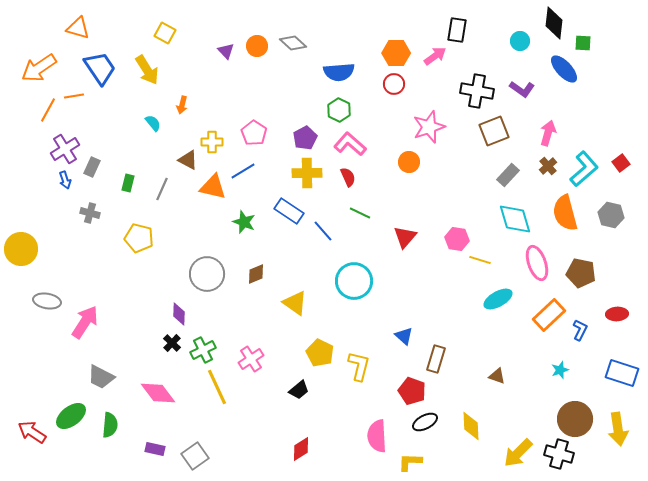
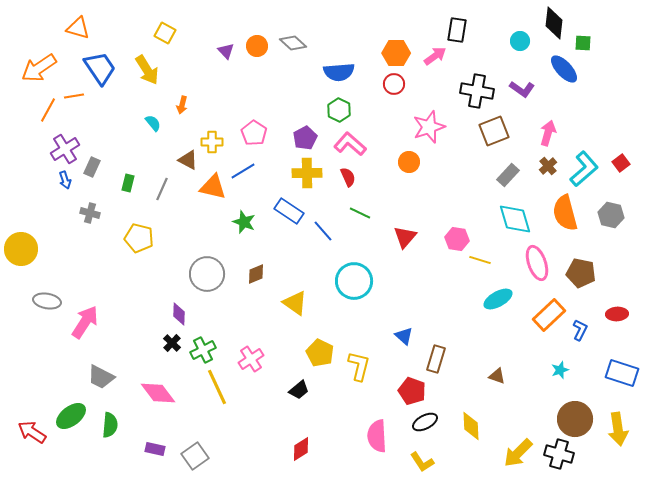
yellow L-shape at (410, 462): moved 12 px right; rotated 125 degrees counterclockwise
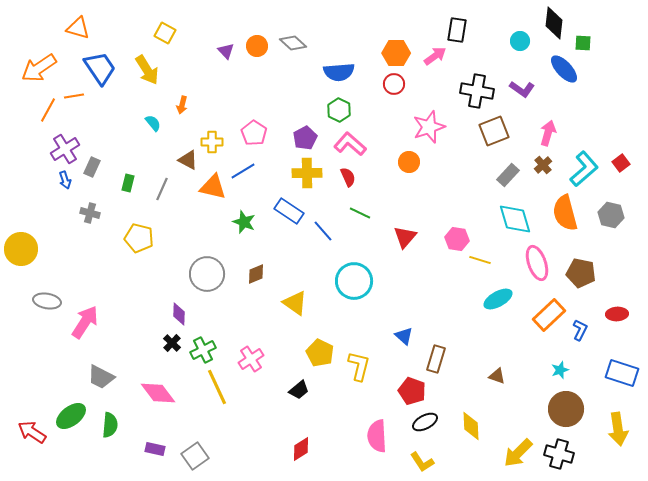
brown cross at (548, 166): moved 5 px left, 1 px up
brown circle at (575, 419): moved 9 px left, 10 px up
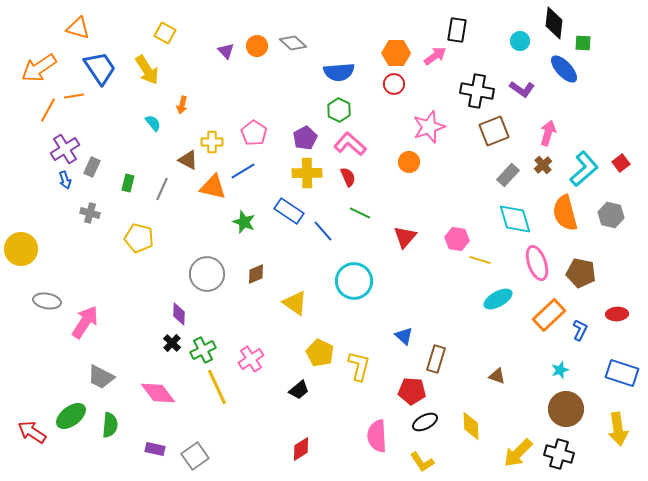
red pentagon at (412, 391): rotated 16 degrees counterclockwise
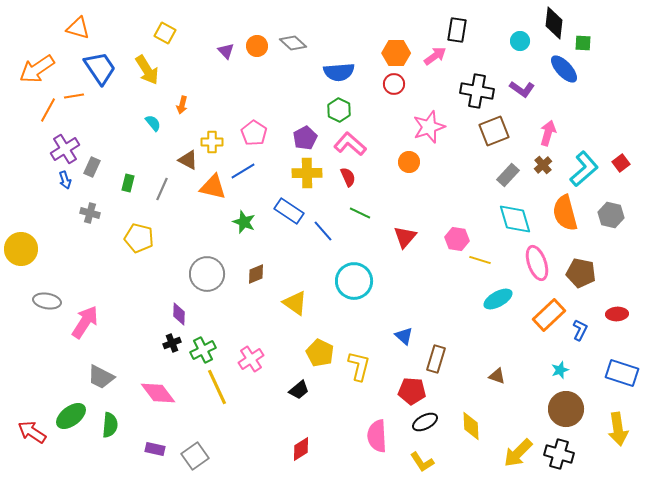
orange arrow at (39, 68): moved 2 px left, 1 px down
black cross at (172, 343): rotated 24 degrees clockwise
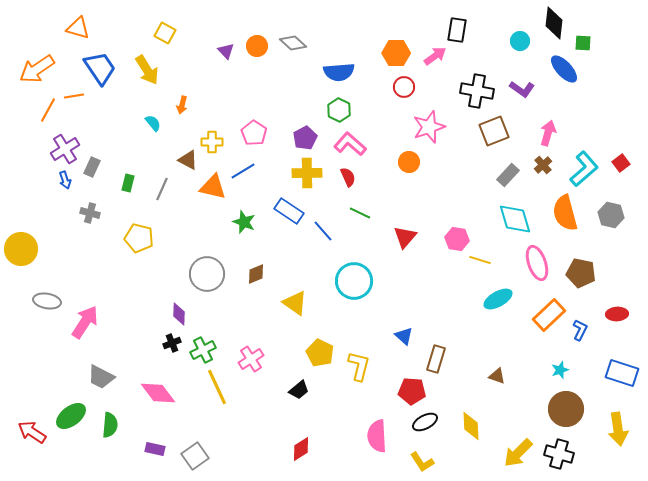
red circle at (394, 84): moved 10 px right, 3 px down
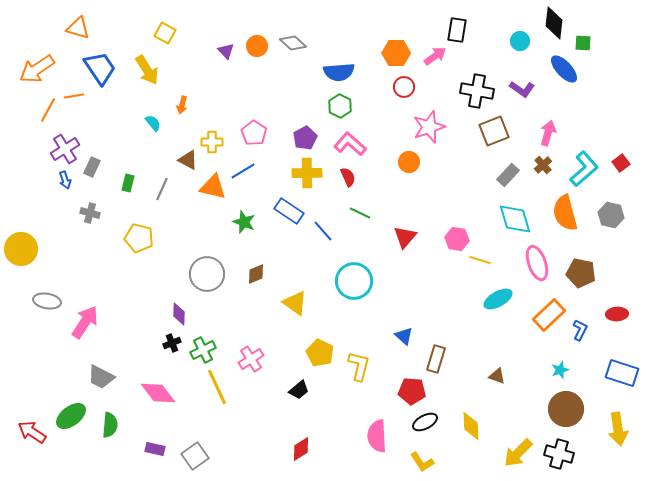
green hexagon at (339, 110): moved 1 px right, 4 px up
